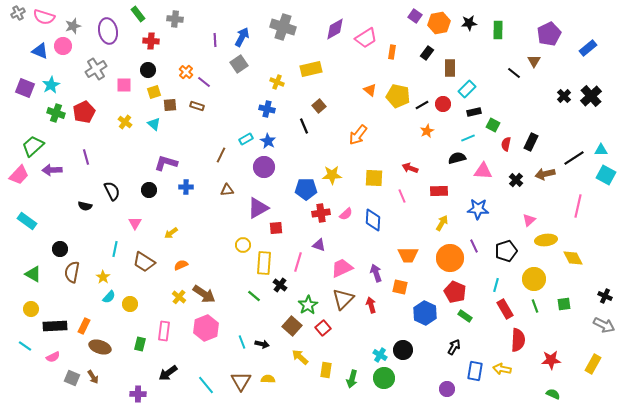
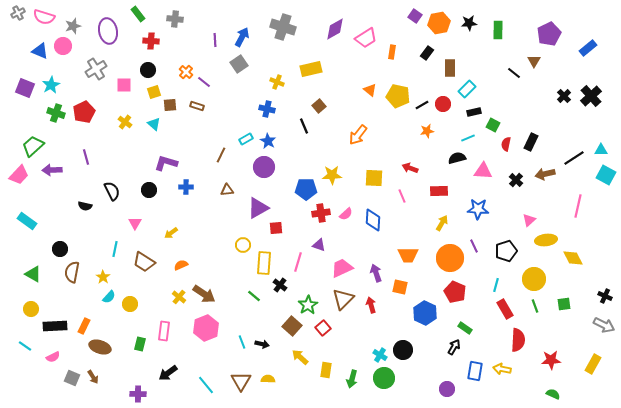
orange star at (427, 131): rotated 16 degrees clockwise
green rectangle at (465, 316): moved 12 px down
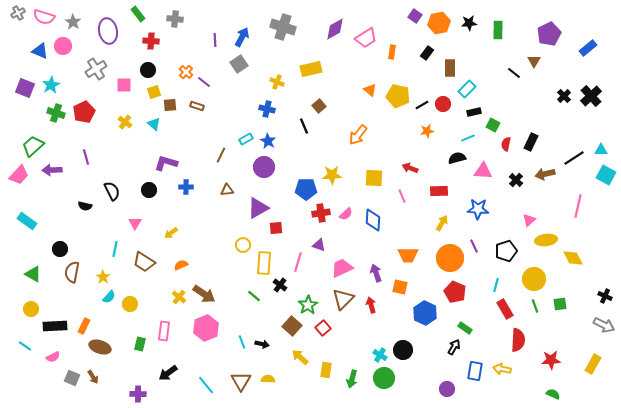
gray star at (73, 26): moved 4 px up; rotated 21 degrees counterclockwise
green square at (564, 304): moved 4 px left
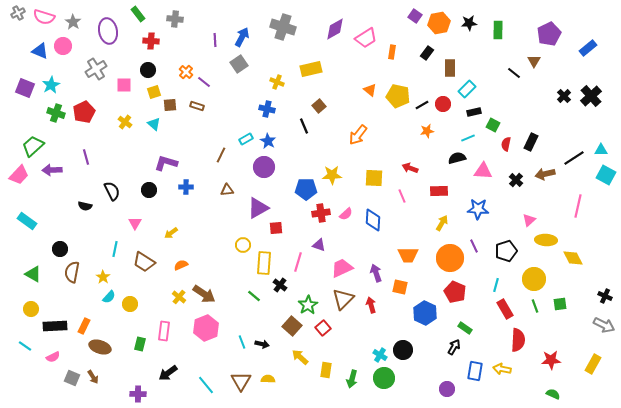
yellow ellipse at (546, 240): rotated 10 degrees clockwise
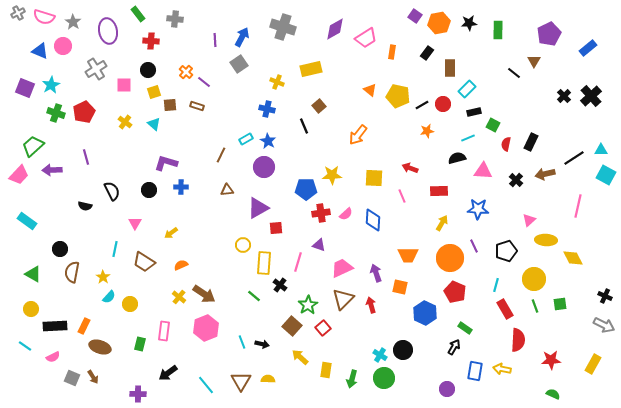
blue cross at (186, 187): moved 5 px left
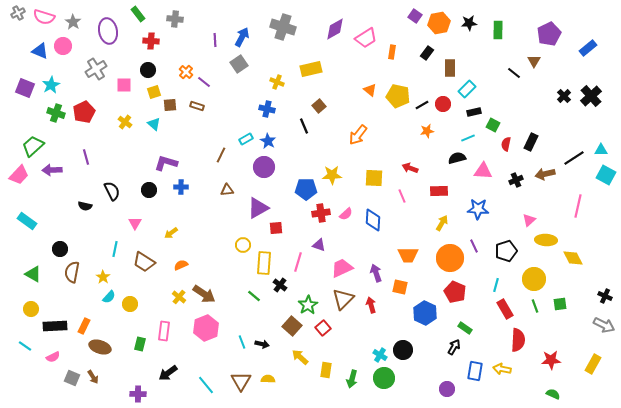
black cross at (516, 180): rotated 24 degrees clockwise
